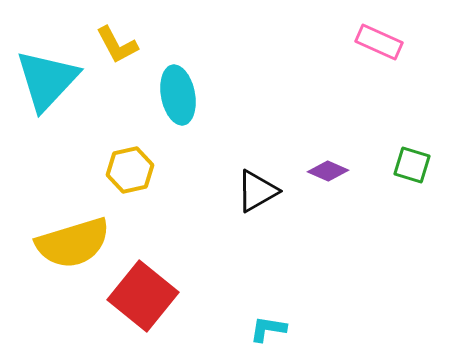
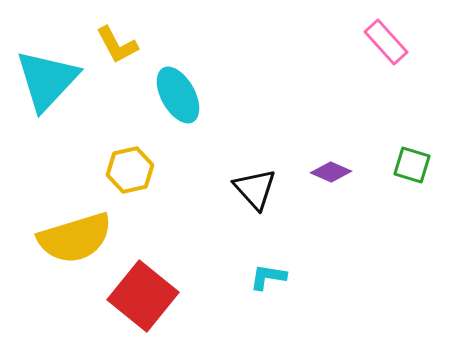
pink rectangle: moved 7 px right; rotated 24 degrees clockwise
cyan ellipse: rotated 18 degrees counterclockwise
purple diamond: moved 3 px right, 1 px down
black triangle: moved 2 px left, 2 px up; rotated 42 degrees counterclockwise
yellow semicircle: moved 2 px right, 5 px up
cyan L-shape: moved 52 px up
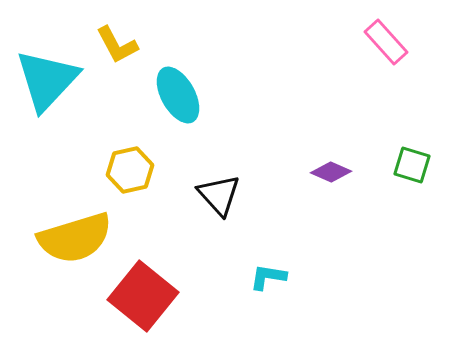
black triangle: moved 36 px left, 6 px down
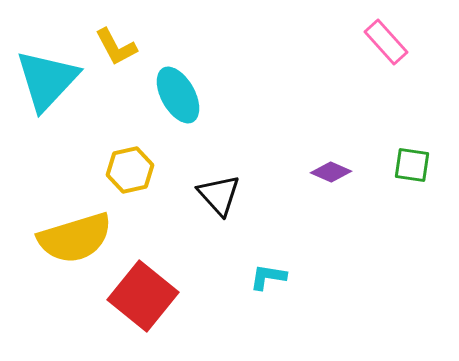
yellow L-shape: moved 1 px left, 2 px down
green square: rotated 9 degrees counterclockwise
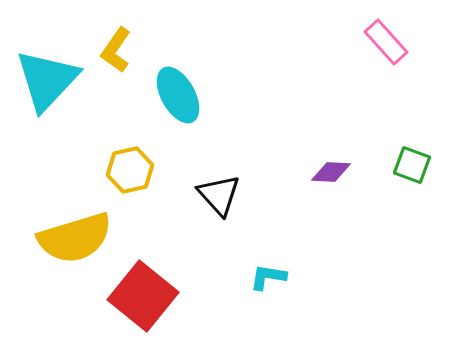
yellow L-shape: moved 3 px down; rotated 63 degrees clockwise
green square: rotated 12 degrees clockwise
purple diamond: rotated 21 degrees counterclockwise
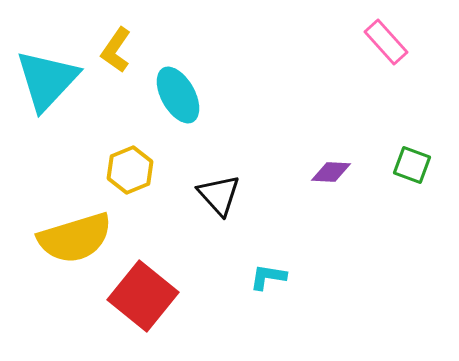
yellow hexagon: rotated 9 degrees counterclockwise
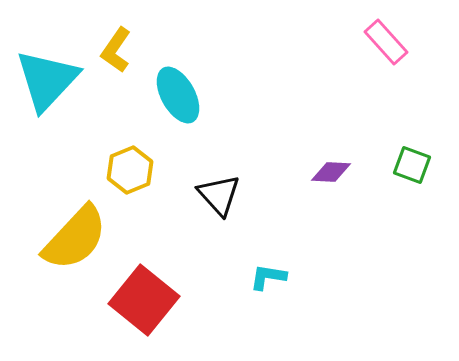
yellow semicircle: rotated 30 degrees counterclockwise
red square: moved 1 px right, 4 px down
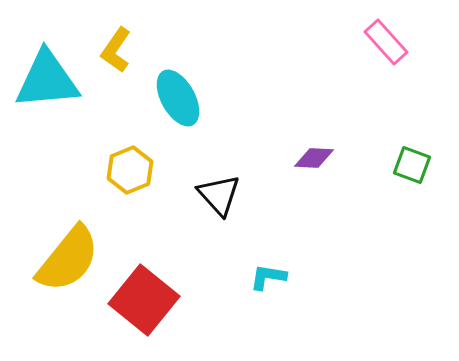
cyan triangle: rotated 42 degrees clockwise
cyan ellipse: moved 3 px down
purple diamond: moved 17 px left, 14 px up
yellow semicircle: moved 7 px left, 21 px down; rotated 4 degrees counterclockwise
